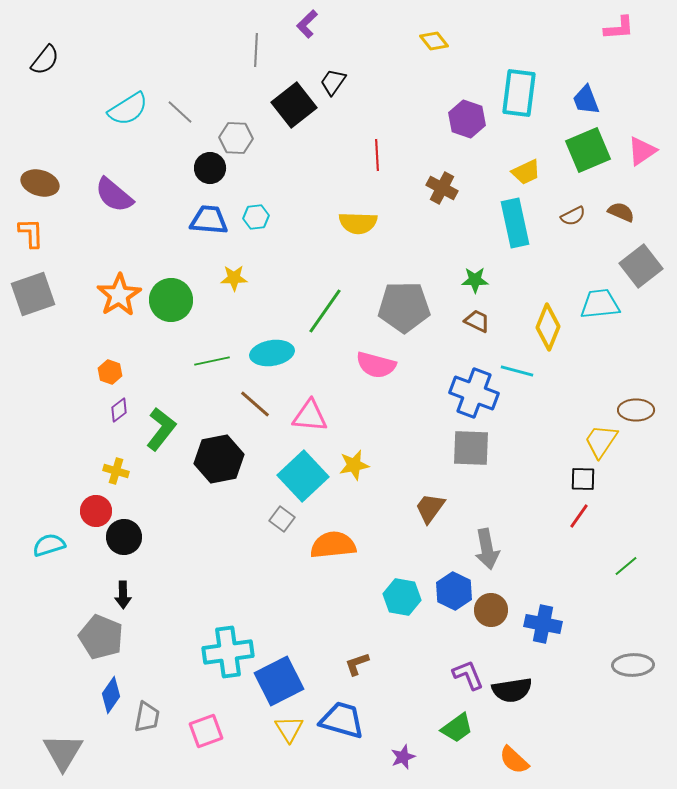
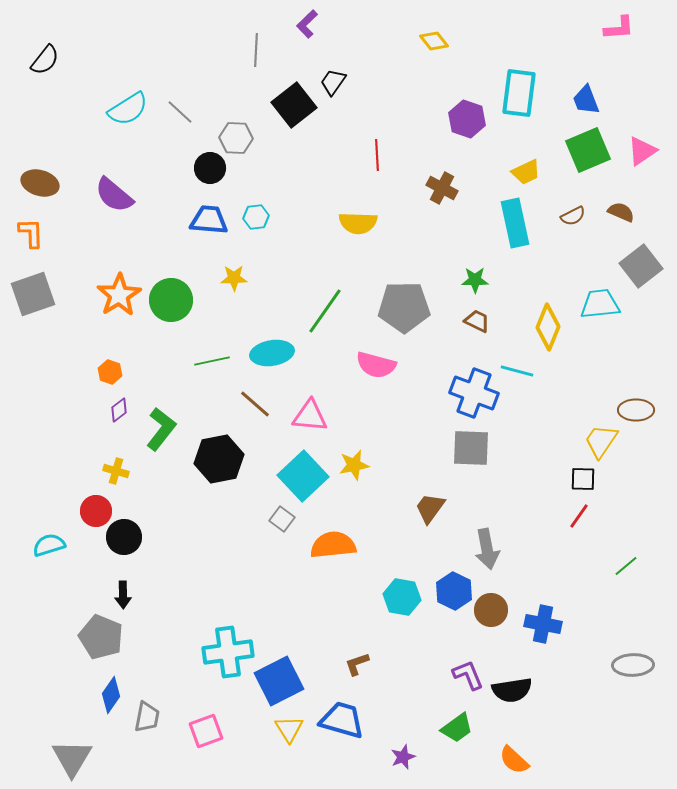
gray triangle at (63, 752): moved 9 px right, 6 px down
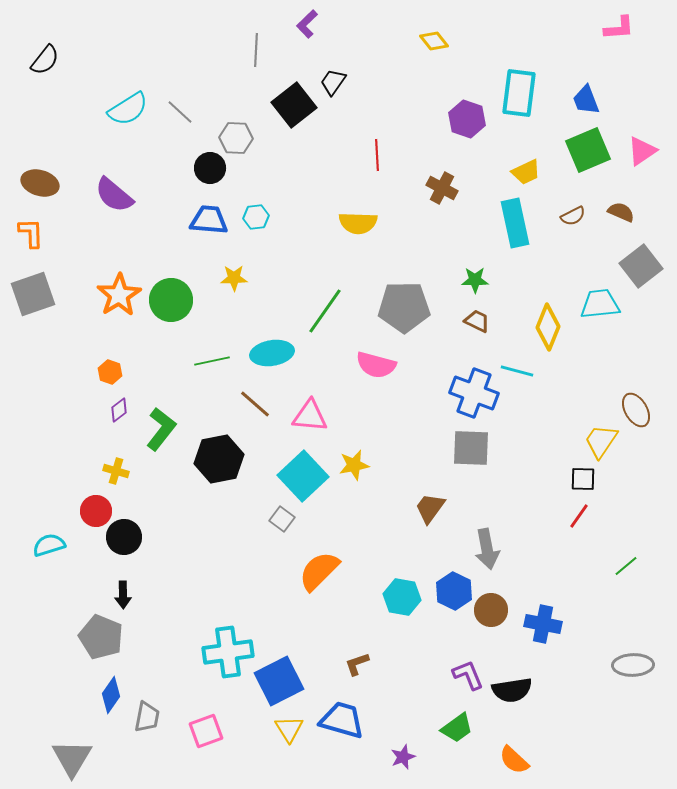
brown ellipse at (636, 410): rotated 60 degrees clockwise
orange semicircle at (333, 545): moved 14 px left, 26 px down; rotated 39 degrees counterclockwise
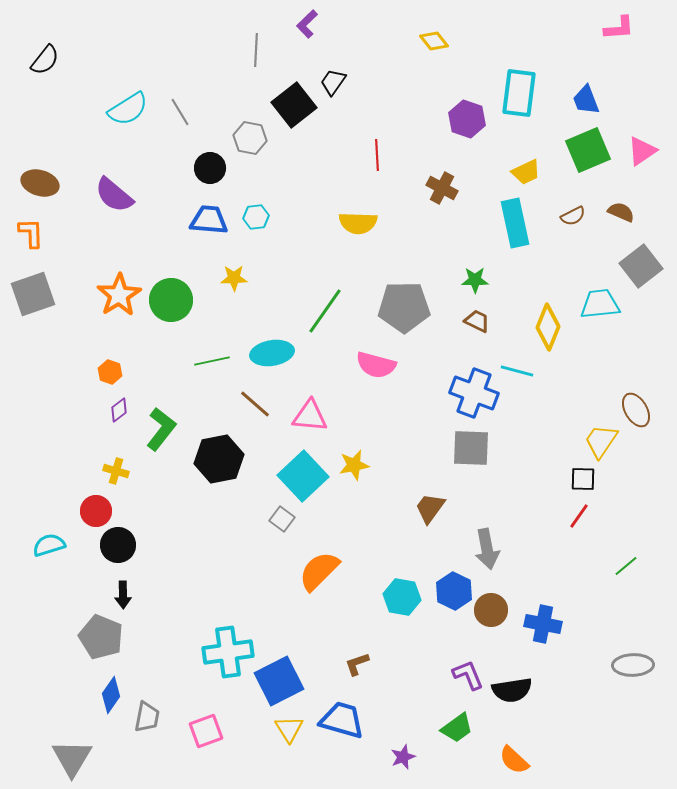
gray line at (180, 112): rotated 16 degrees clockwise
gray hexagon at (236, 138): moved 14 px right; rotated 8 degrees clockwise
black circle at (124, 537): moved 6 px left, 8 px down
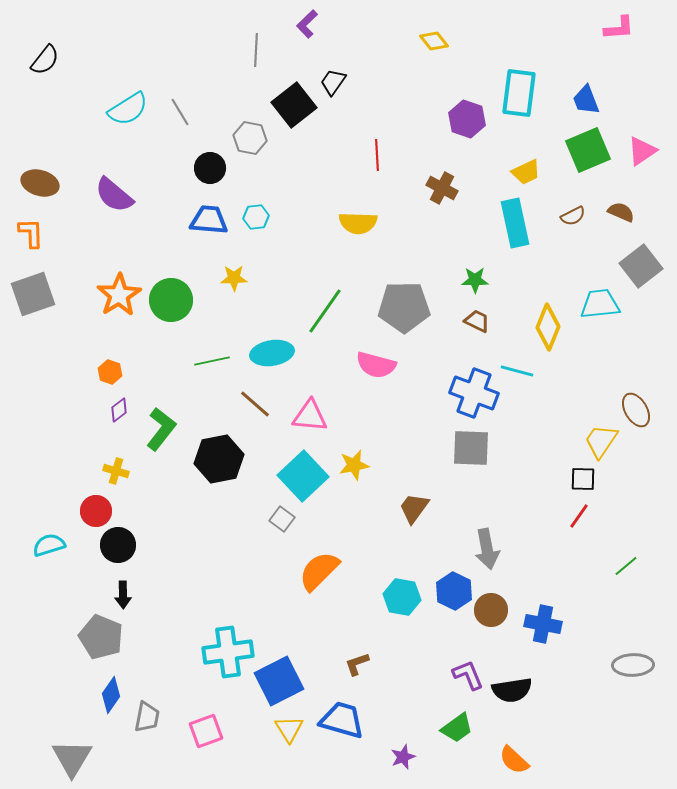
brown trapezoid at (430, 508): moved 16 px left
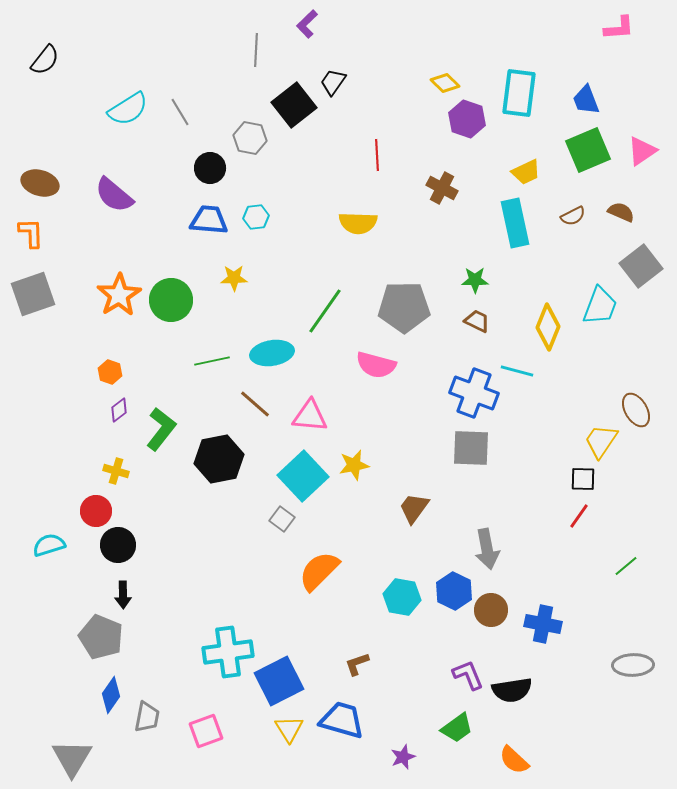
yellow diamond at (434, 41): moved 11 px right, 42 px down; rotated 8 degrees counterclockwise
cyan trapezoid at (600, 304): moved 2 px down; rotated 117 degrees clockwise
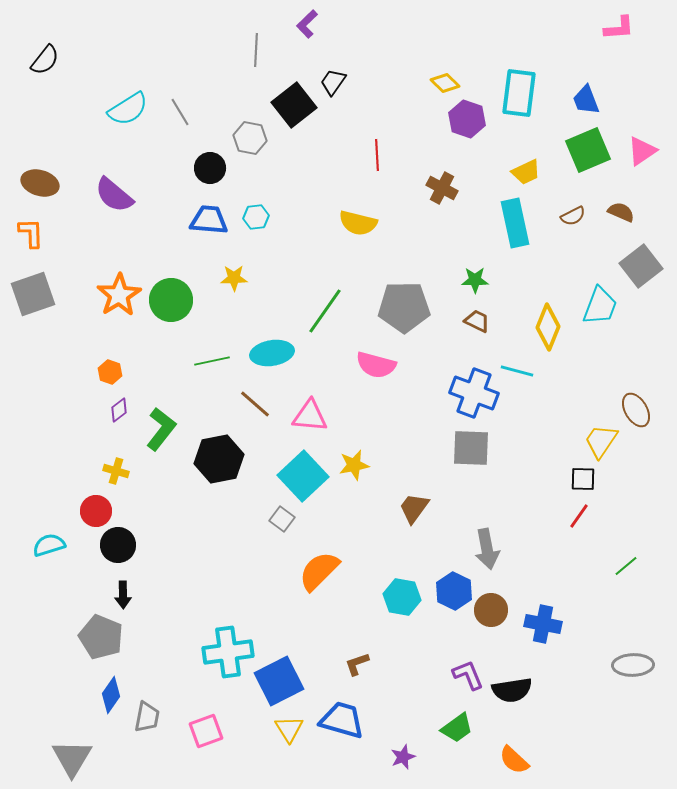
yellow semicircle at (358, 223): rotated 12 degrees clockwise
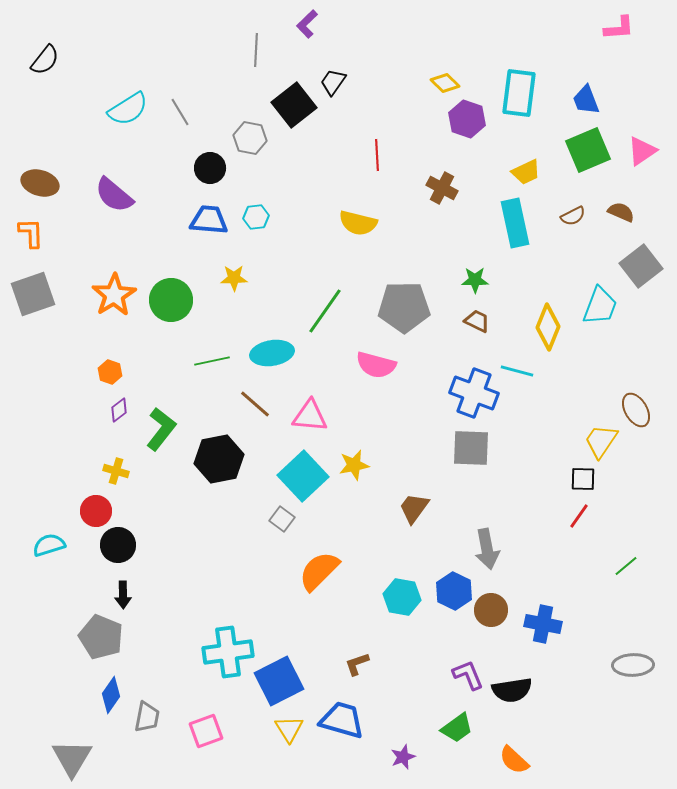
orange star at (119, 295): moved 5 px left
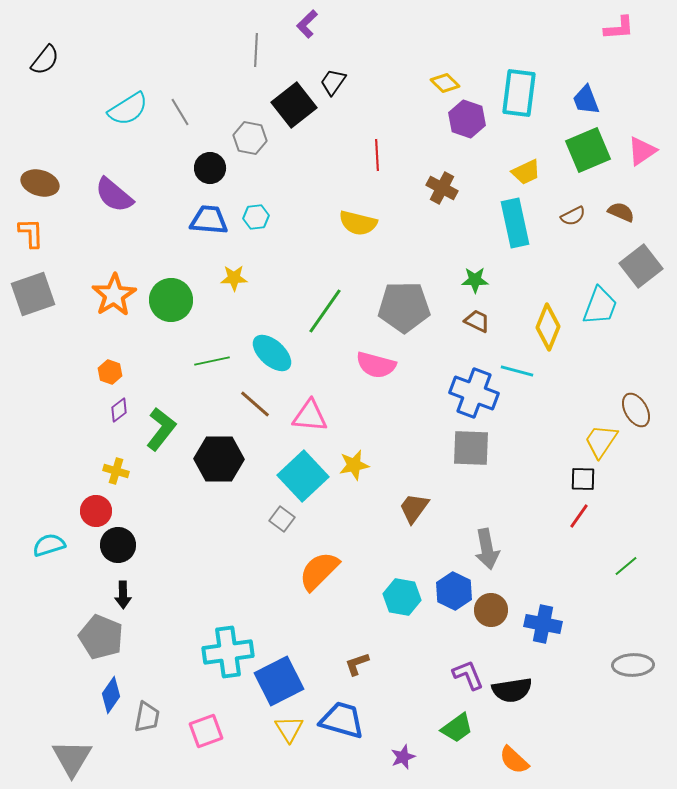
cyan ellipse at (272, 353): rotated 51 degrees clockwise
black hexagon at (219, 459): rotated 12 degrees clockwise
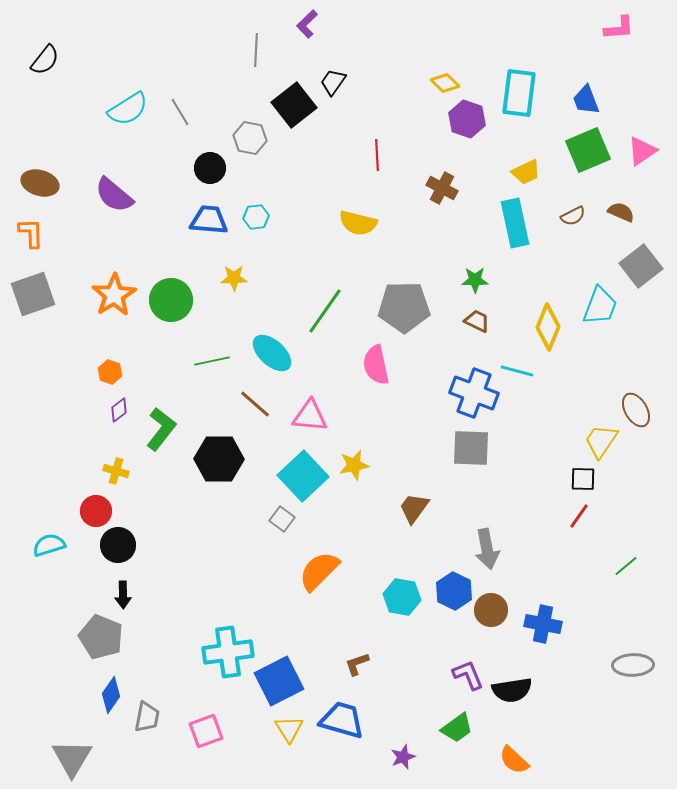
pink semicircle at (376, 365): rotated 63 degrees clockwise
